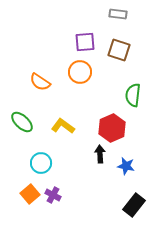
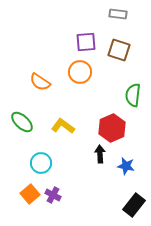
purple square: moved 1 px right
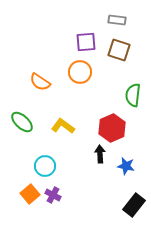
gray rectangle: moved 1 px left, 6 px down
cyan circle: moved 4 px right, 3 px down
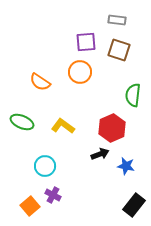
green ellipse: rotated 20 degrees counterclockwise
black arrow: rotated 72 degrees clockwise
orange square: moved 12 px down
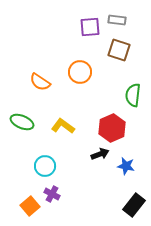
purple square: moved 4 px right, 15 px up
purple cross: moved 1 px left, 1 px up
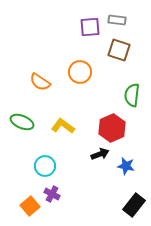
green semicircle: moved 1 px left
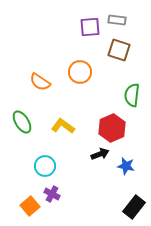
green ellipse: rotated 35 degrees clockwise
black rectangle: moved 2 px down
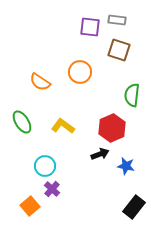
purple square: rotated 10 degrees clockwise
purple cross: moved 5 px up; rotated 14 degrees clockwise
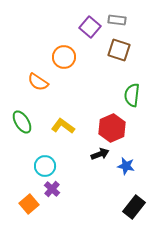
purple square: rotated 35 degrees clockwise
orange circle: moved 16 px left, 15 px up
orange semicircle: moved 2 px left
orange square: moved 1 px left, 2 px up
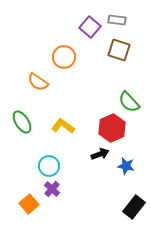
green semicircle: moved 3 px left, 7 px down; rotated 50 degrees counterclockwise
cyan circle: moved 4 px right
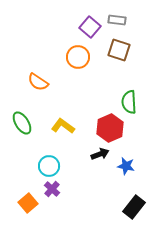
orange circle: moved 14 px right
green semicircle: rotated 40 degrees clockwise
green ellipse: moved 1 px down
red hexagon: moved 2 px left
orange square: moved 1 px left, 1 px up
